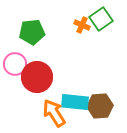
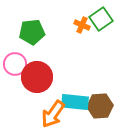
orange arrow: moved 1 px left, 1 px down; rotated 112 degrees counterclockwise
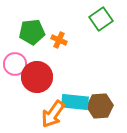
orange cross: moved 23 px left, 15 px down
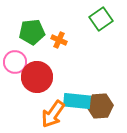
pink circle: moved 2 px up
cyan rectangle: moved 2 px right, 1 px up
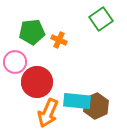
red circle: moved 5 px down
brown hexagon: moved 4 px left; rotated 20 degrees counterclockwise
orange arrow: moved 5 px left, 1 px up; rotated 12 degrees counterclockwise
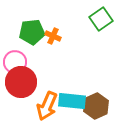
orange cross: moved 6 px left, 4 px up
red circle: moved 16 px left
cyan rectangle: moved 5 px left
orange arrow: moved 1 px left, 7 px up
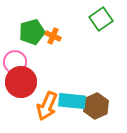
green pentagon: rotated 10 degrees counterclockwise
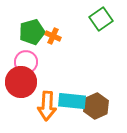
pink circle: moved 11 px right
orange arrow: rotated 20 degrees counterclockwise
